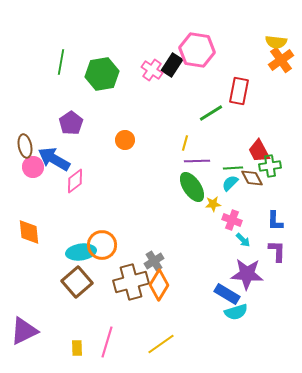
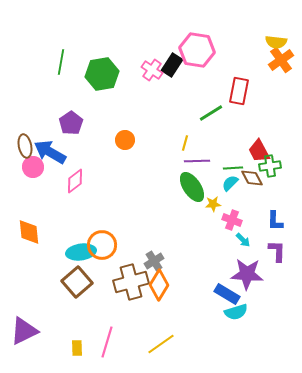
blue arrow at (54, 159): moved 4 px left, 7 px up
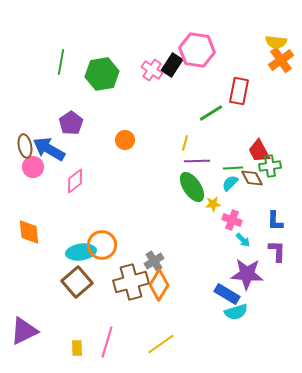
blue arrow at (50, 152): moved 1 px left, 3 px up
